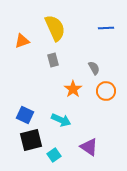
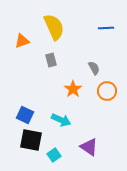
yellow semicircle: moved 1 px left, 1 px up
gray rectangle: moved 2 px left
orange circle: moved 1 px right
black square: rotated 25 degrees clockwise
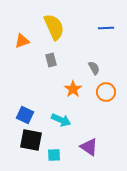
orange circle: moved 1 px left, 1 px down
cyan square: rotated 32 degrees clockwise
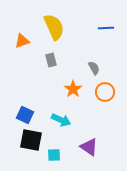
orange circle: moved 1 px left
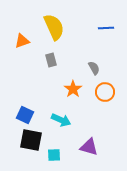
purple triangle: rotated 18 degrees counterclockwise
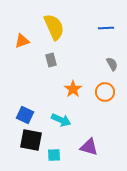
gray semicircle: moved 18 px right, 4 px up
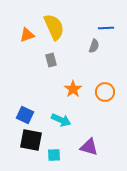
orange triangle: moved 5 px right, 6 px up
gray semicircle: moved 18 px left, 18 px up; rotated 48 degrees clockwise
